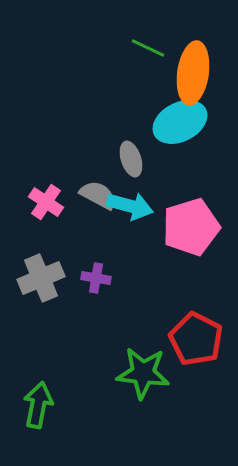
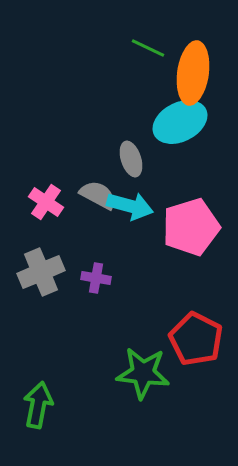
gray cross: moved 6 px up
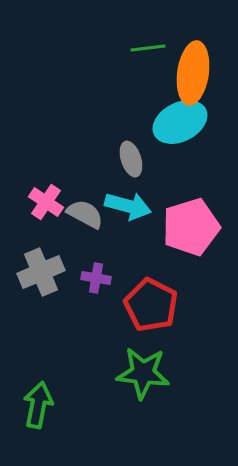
green line: rotated 32 degrees counterclockwise
gray semicircle: moved 13 px left, 19 px down
cyan arrow: moved 2 px left
red pentagon: moved 45 px left, 34 px up
